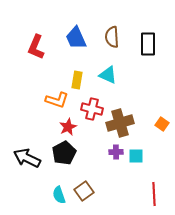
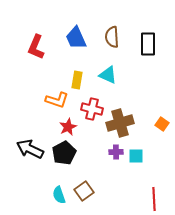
black arrow: moved 3 px right, 9 px up
red line: moved 5 px down
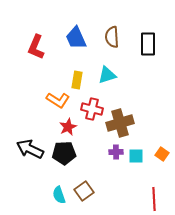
cyan triangle: moved 1 px left; rotated 42 degrees counterclockwise
orange L-shape: moved 1 px right; rotated 15 degrees clockwise
orange square: moved 30 px down
black pentagon: rotated 25 degrees clockwise
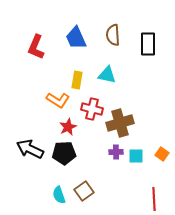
brown semicircle: moved 1 px right, 2 px up
cyan triangle: rotated 30 degrees clockwise
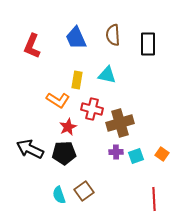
red L-shape: moved 4 px left, 1 px up
cyan square: rotated 21 degrees counterclockwise
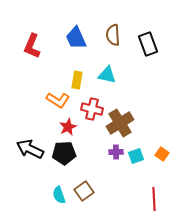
black rectangle: rotated 20 degrees counterclockwise
brown cross: rotated 16 degrees counterclockwise
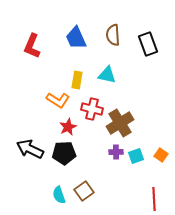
orange square: moved 1 px left, 1 px down
